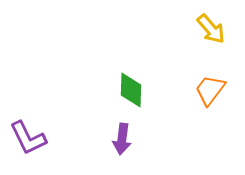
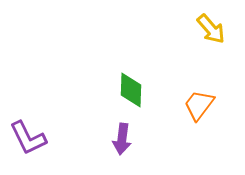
orange trapezoid: moved 11 px left, 15 px down
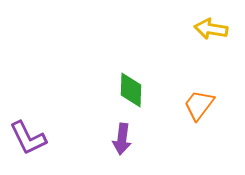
yellow arrow: rotated 140 degrees clockwise
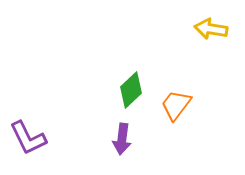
green diamond: rotated 45 degrees clockwise
orange trapezoid: moved 23 px left
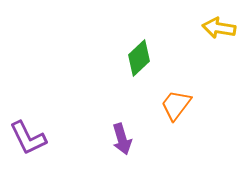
yellow arrow: moved 8 px right, 1 px up
green diamond: moved 8 px right, 32 px up
purple arrow: rotated 24 degrees counterclockwise
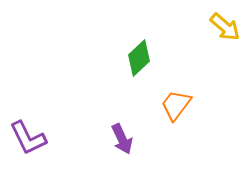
yellow arrow: moved 6 px right, 1 px up; rotated 148 degrees counterclockwise
purple arrow: rotated 8 degrees counterclockwise
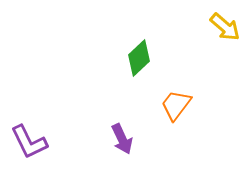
purple L-shape: moved 1 px right, 4 px down
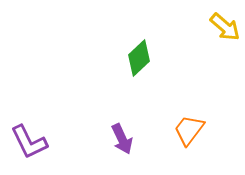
orange trapezoid: moved 13 px right, 25 px down
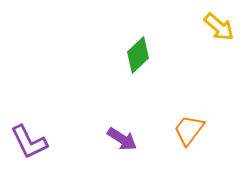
yellow arrow: moved 6 px left
green diamond: moved 1 px left, 3 px up
purple arrow: rotated 32 degrees counterclockwise
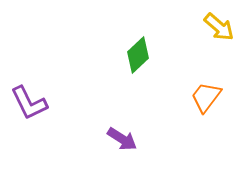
orange trapezoid: moved 17 px right, 33 px up
purple L-shape: moved 39 px up
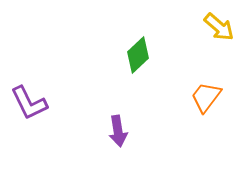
purple arrow: moved 4 px left, 8 px up; rotated 48 degrees clockwise
